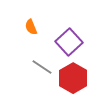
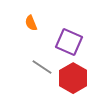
orange semicircle: moved 4 px up
purple square: rotated 24 degrees counterclockwise
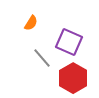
orange semicircle: rotated 126 degrees counterclockwise
gray line: moved 9 px up; rotated 15 degrees clockwise
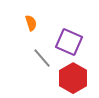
orange semicircle: rotated 49 degrees counterclockwise
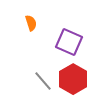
gray line: moved 1 px right, 23 px down
red hexagon: moved 1 px down
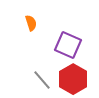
purple square: moved 1 px left, 3 px down
gray line: moved 1 px left, 1 px up
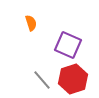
red hexagon: rotated 12 degrees clockwise
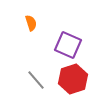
gray line: moved 6 px left
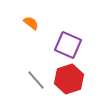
orange semicircle: rotated 35 degrees counterclockwise
red hexagon: moved 4 px left
